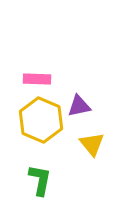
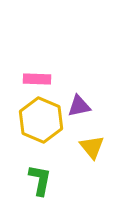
yellow triangle: moved 3 px down
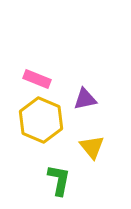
pink rectangle: rotated 20 degrees clockwise
purple triangle: moved 6 px right, 7 px up
green L-shape: moved 19 px right
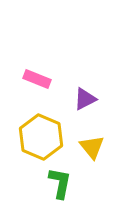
purple triangle: rotated 15 degrees counterclockwise
yellow hexagon: moved 17 px down
green L-shape: moved 1 px right, 3 px down
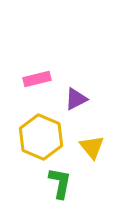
pink rectangle: rotated 36 degrees counterclockwise
purple triangle: moved 9 px left
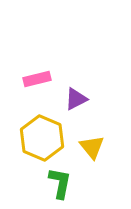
yellow hexagon: moved 1 px right, 1 px down
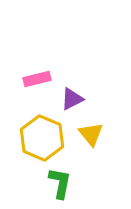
purple triangle: moved 4 px left
yellow triangle: moved 1 px left, 13 px up
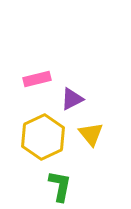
yellow hexagon: moved 1 px right, 1 px up; rotated 12 degrees clockwise
green L-shape: moved 3 px down
